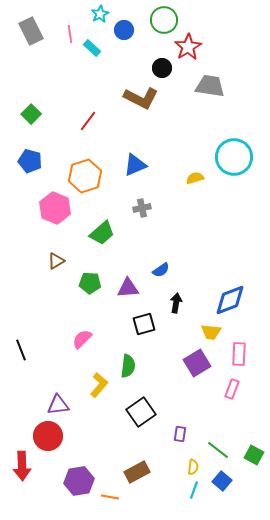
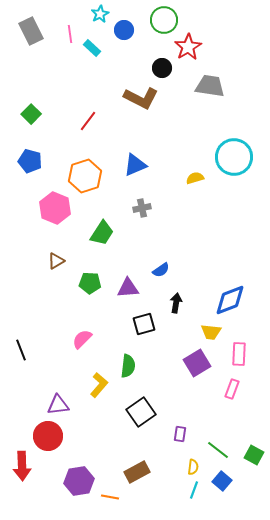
green trapezoid at (102, 233): rotated 16 degrees counterclockwise
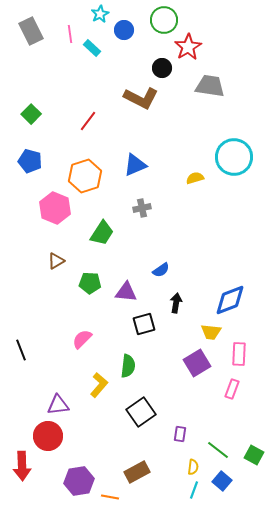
purple triangle at (128, 288): moved 2 px left, 4 px down; rotated 10 degrees clockwise
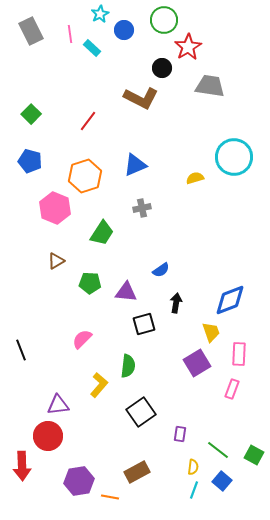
yellow trapezoid at (211, 332): rotated 115 degrees counterclockwise
